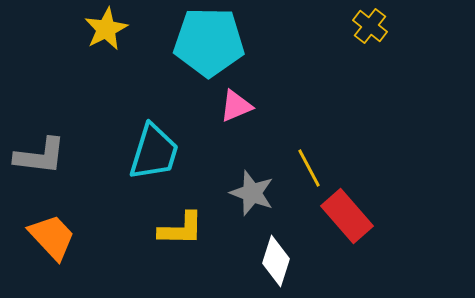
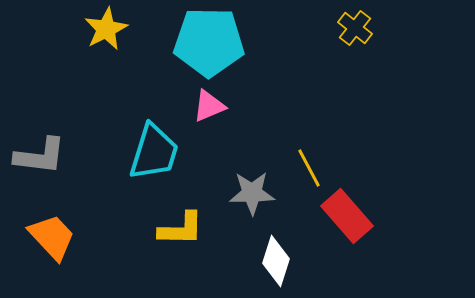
yellow cross: moved 15 px left, 2 px down
pink triangle: moved 27 px left
gray star: rotated 21 degrees counterclockwise
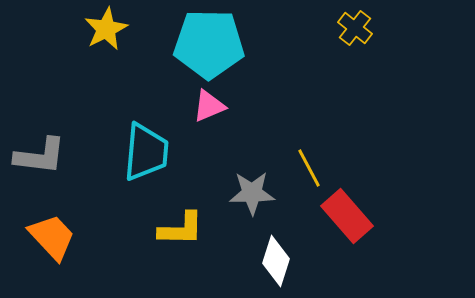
cyan pentagon: moved 2 px down
cyan trapezoid: moved 8 px left; rotated 12 degrees counterclockwise
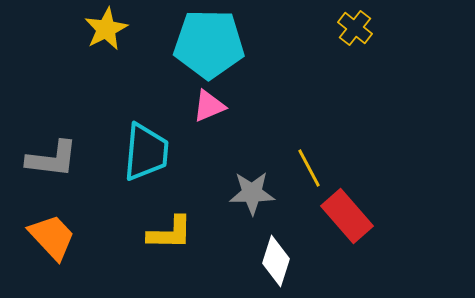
gray L-shape: moved 12 px right, 3 px down
yellow L-shape: moved 11 px left, 4 px down
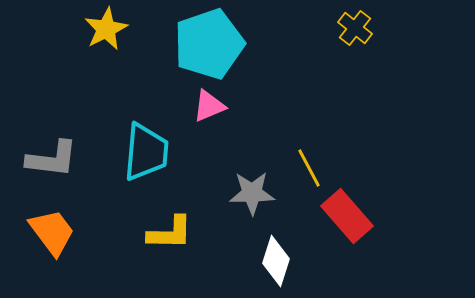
cyan pentagon: rotated 20 degrees counterclockwise
orange trapezoid: moved 5 px up; rotated 6 degrees clockwise
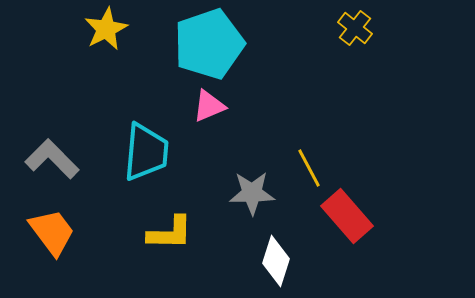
gray L-shape: rotated 142 degrees counterclockwise
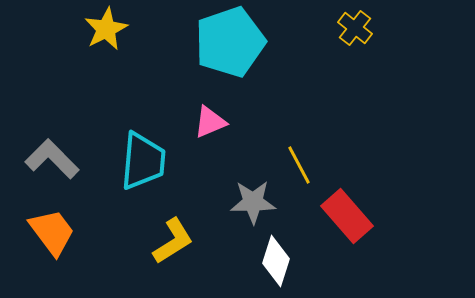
cyan pentagon: moved 21 px right, 2 px up
pink triangle: moved 1 px right, 16 px down
cyan trapezoid: moved 3 px left, 9 px down
yellow line: moved 10 px left, 3 px up
gray star: moved 1 px right, 9 px down
yellow L-shape: moved 3 px right, 8 px down; rotated 33 degrees counterclockwise
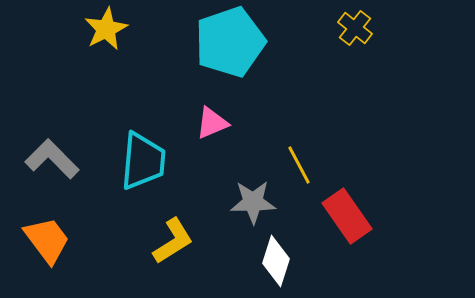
pink triangle: moved 2 px right, 1 px down
red rectangle: rotated 6 degrees clockwise
orange trapezoid: moved 5 px left, 8 px down
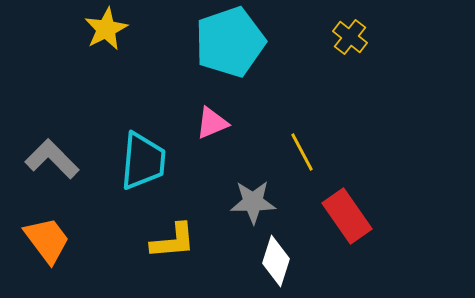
yellow cross: moved 5 px left, 9 px down
yellow line: moved 3 px right, 13 px up
yellow L-shape: rotated 27 degrees clockwise
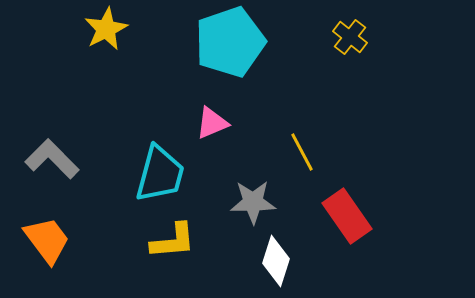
cyan trapezoid: moved 17 px right, 13 px down; rotated 10 degrees clockwise
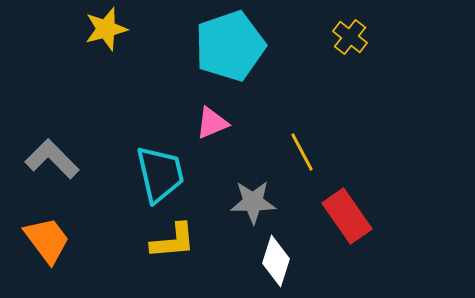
yellow star: rotated 12 degrees clockwise
cyan pentagon: moved 4 px down
cyan trapezoid: rotated 28 degrees counterclockwise
